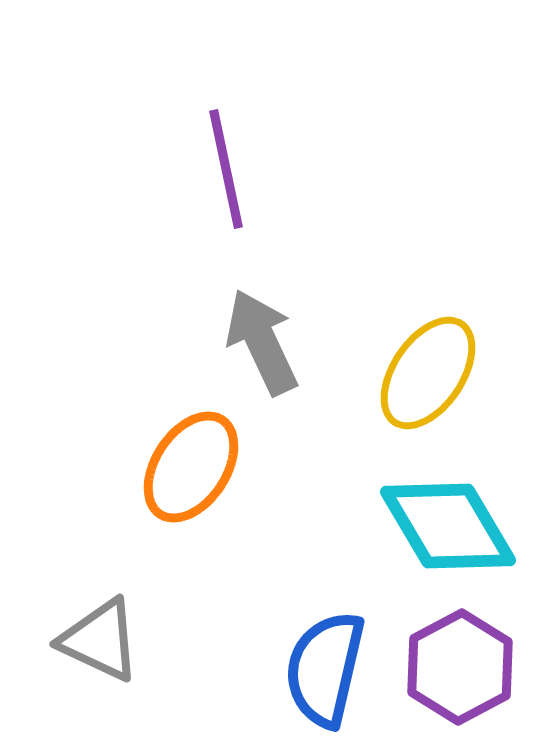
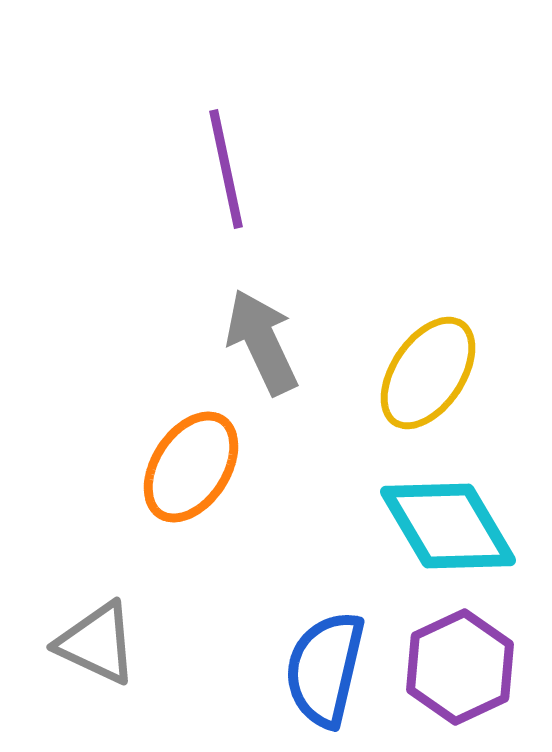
gray triangle: moved 3 px left, 3 px down
purple hexagon: rotated 3 degrees clockwise
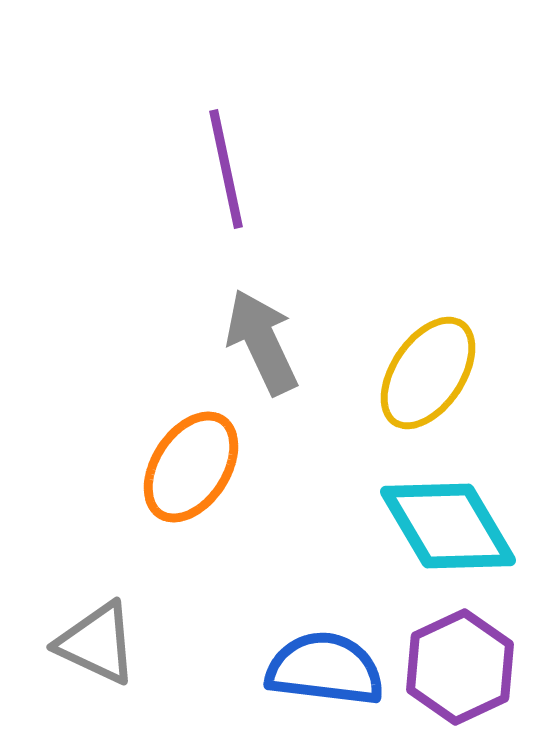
blue semicircle: rotated 84 degrees clockwise
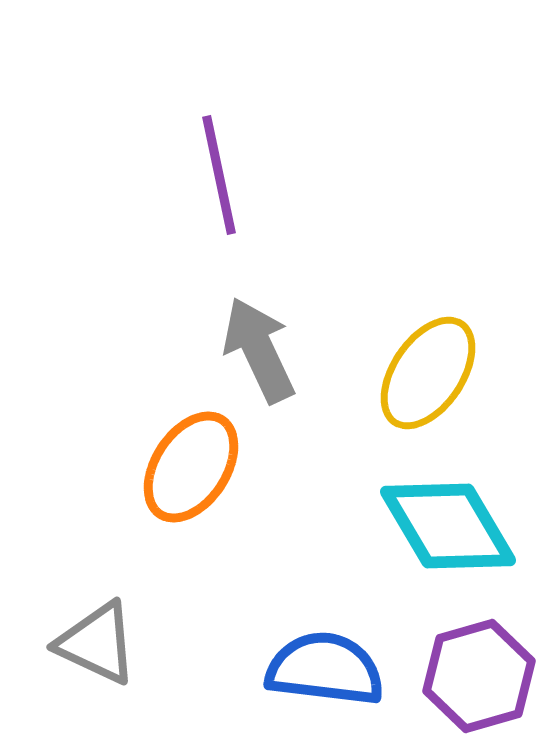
purple line: moved 7 px left, 6 px down
gray arrow: moved 3 px left, 8 px down
purple hexagon: moved 19 px right, 9 px down; rotated 9 degrees clockwise
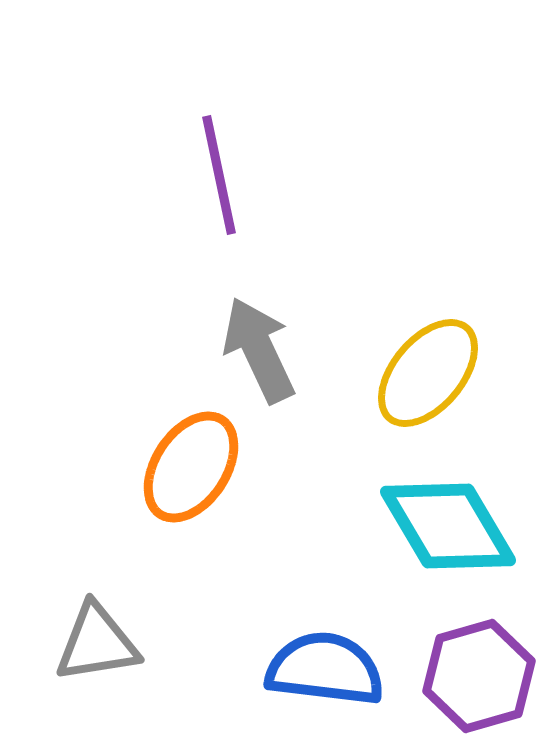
yellow ellipse: rotated 6 degrees clockwise
gray triangle: rotated 34 degrees counterclockwise
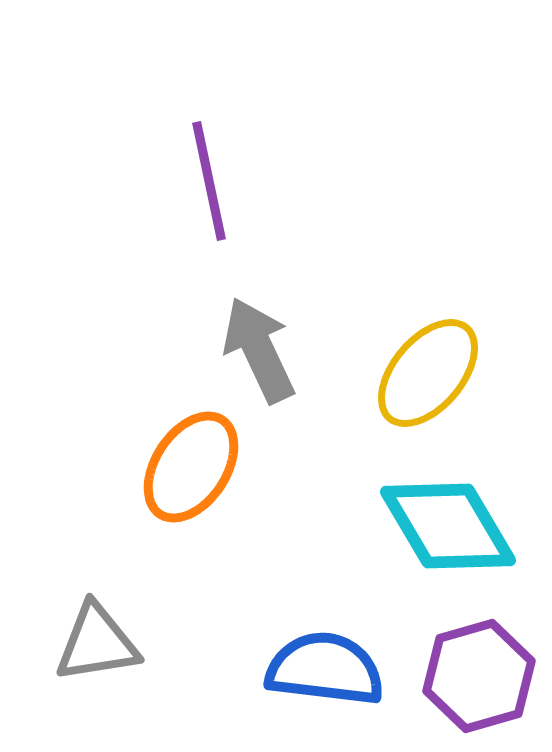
purple line: moved 10 px left, 6 px down
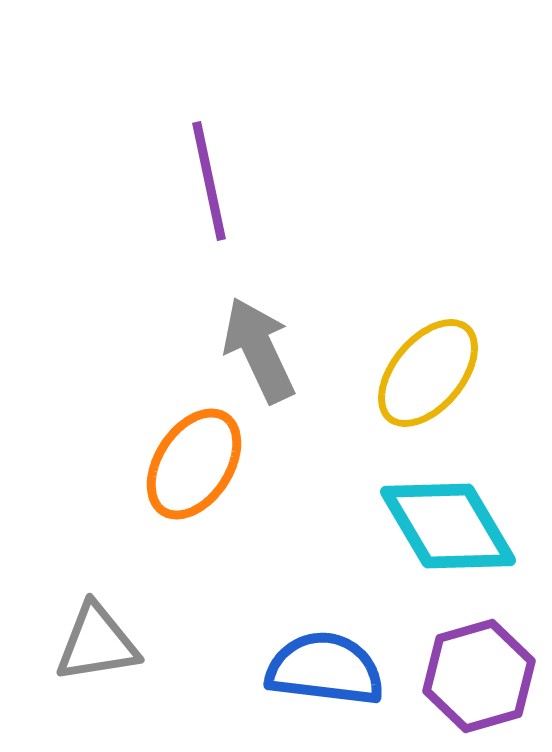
orange ellipse: moved 3 px right, 3 px up
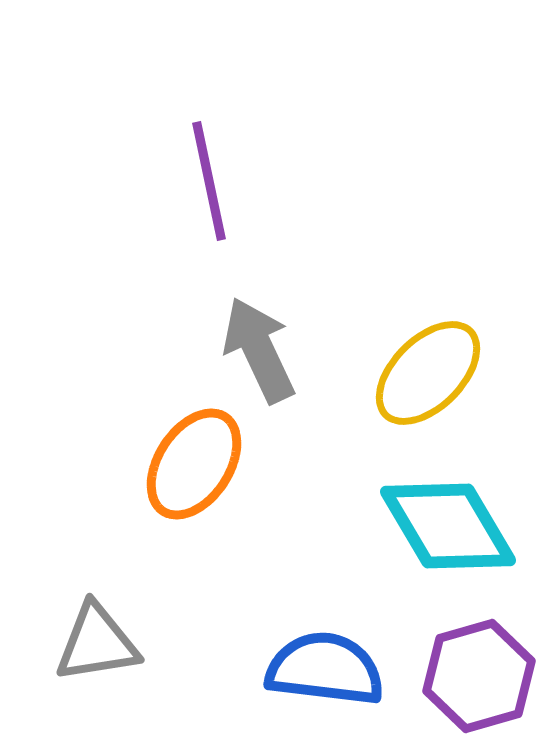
yellow ellipse: rotated 5 degrees clockwise
